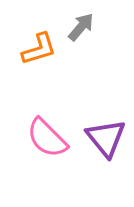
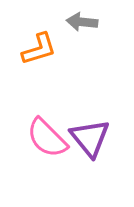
gray arrow: moved 1 px right, 5 px up; rotated 124 degrees counterclockwise
purple triangle: moved 16 px left
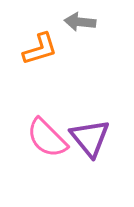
gray arrow: moved 2 px left
orange L-shape: moved 1 px right
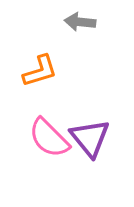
orange L-shape: moved 22 px down
pink semicircle: moved 2 px right
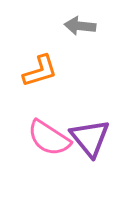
gray arrow: moved 4 px down
pink semicircle: rotated 12 degrees counterclockwise
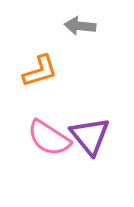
purple triangle: moved 2 px up
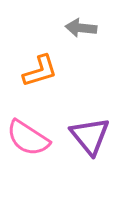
gray arrow: moved 1 px right, 2 px down
pink semicircle: moved 21 px left
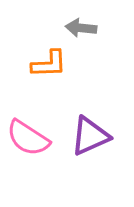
orange L-shape: moved 9 px right, 7 px up; rotated 15 degrees clockwise
purple triangle: rotated 45 degrees clockwise
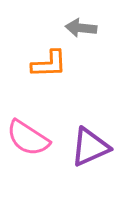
purple triangle: moved 11 px down
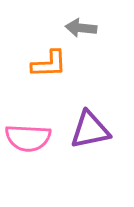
pink semicircle: rotated 30 degrees counterclockwise
purple triangle: moved 17 px up; rotated 12 degrees clockwise
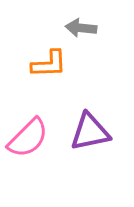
purple triangle: moved 2 px down
pink semicircle: rotated 48 degrees counterclockwise
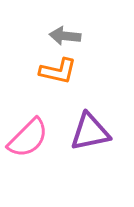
gray arrow: moved 16 px left, 8 px down
orange L-shape: moved 9 px right, 7 px down; rotated 15 degrees clockwise
